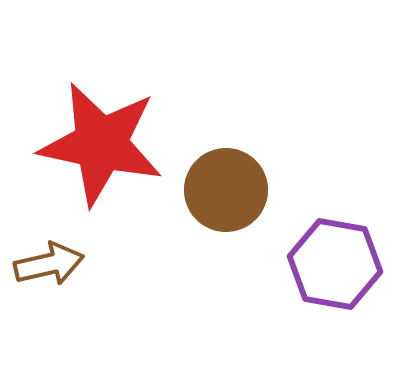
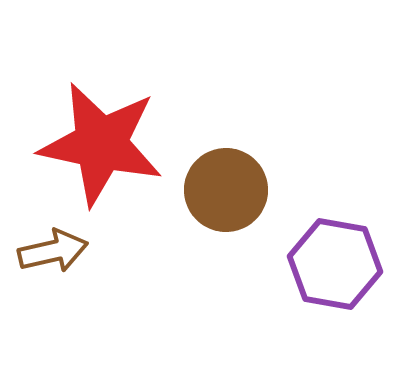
brown arrow: moved 4 px right, 13 px up
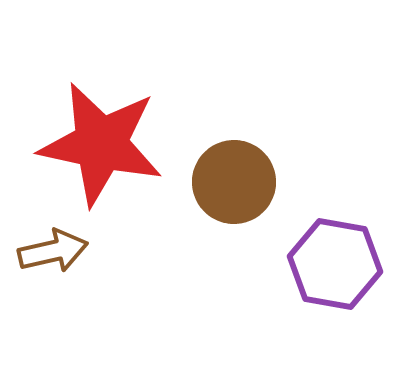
brown circle: moved 8 px right, 8 px up
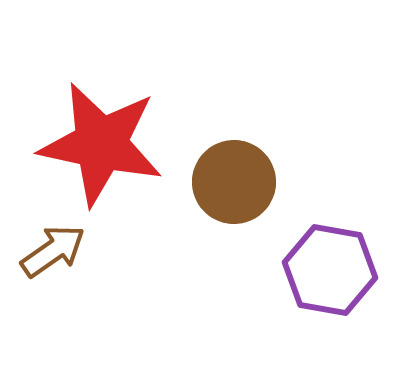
brown arrow: rotated 22 degrees counterclockwise
purple hexagon: moved 5 px left, 6 px down
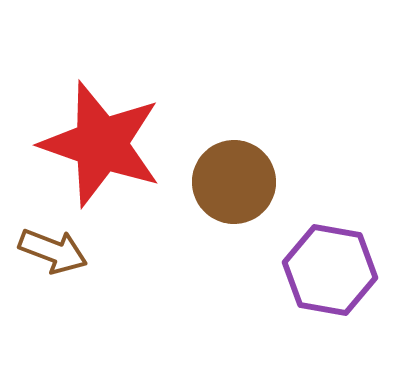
red star: rotated 7 degrees clockwise
brown arrow: rotated 56 degrees clockwise
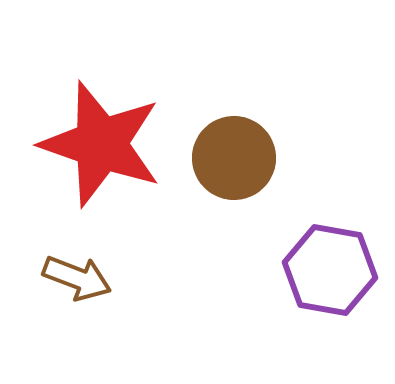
brown circle: moved 24 px up
brown arrow: moved 24 px right, 27 px down
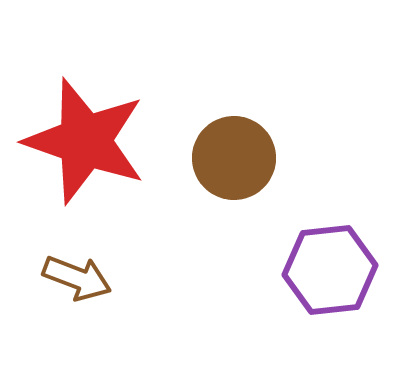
red star: moved 16 px left, 3 px up
purple hexagon: rotated 16 degrees counterclockwise
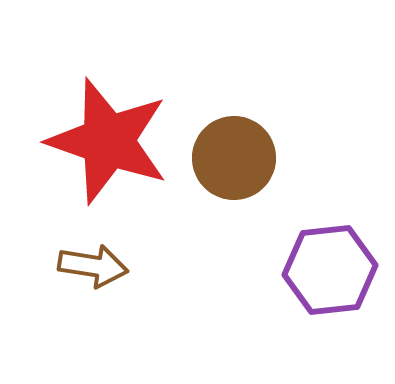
red star: moved 23 px right
brown arrow: moved 16 px right, 12 px up; rotated 12 degrees counterclockwise
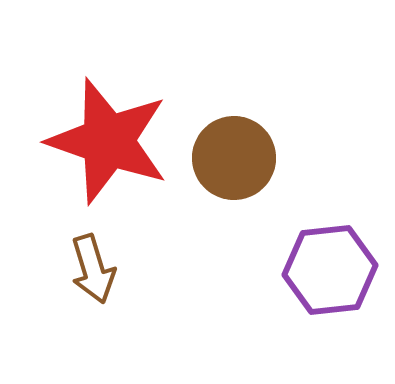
brown arrow: moved 3 px down; rotated 64 degrees clockwise
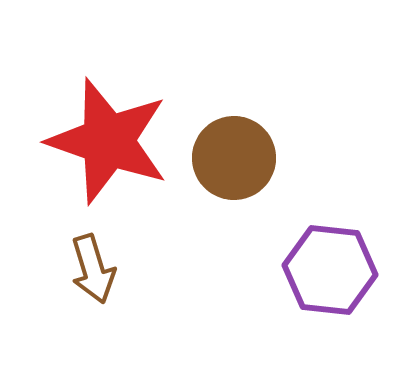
purple hexagon: rotated 12 degrees clockwise
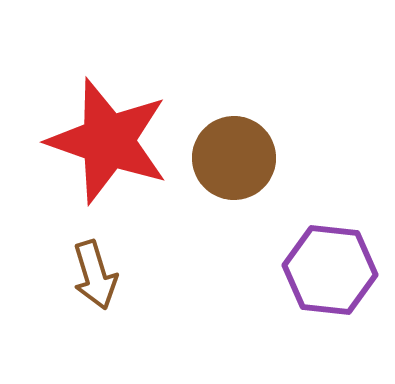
brown arrow: moved 2 px right, 6 px down
